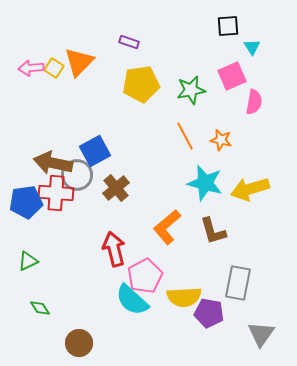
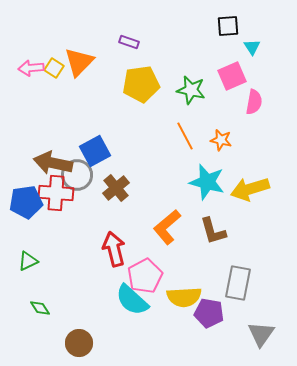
green star: rotated 24 degrees clockwise
cyan star: moved 2 px right, 1 px up
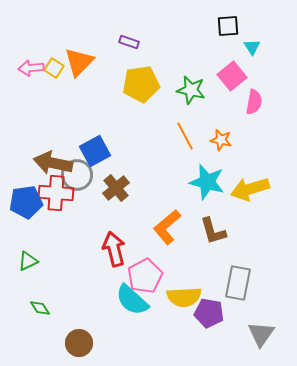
pink square: rotated 16 degrees counterclockwise
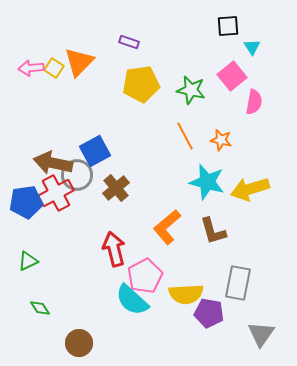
red cross: rotated 32 degrees counterclockwise
yellow semicircle: moved 2 px right, 3 px up
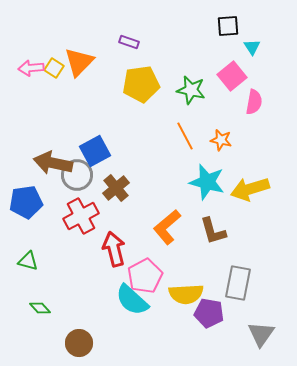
red cross: moved 25 px right, 23 px down
green triangle: rotated 40 degrees clockwise
green diamond: rotated 10 degrees counterclockwise
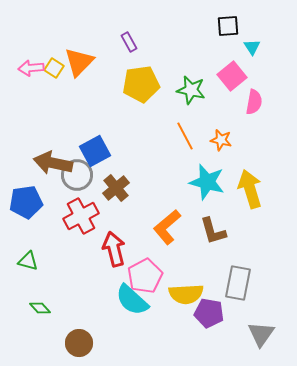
purple rectangle: rotated 42 degrees clockwise
yellow arrow: rotated 90 degrees clockwise
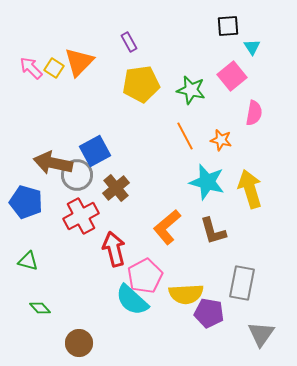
pink arrow: rotated 50 degrees clockwise
pink semicircle: moved 11 px down
blue pentagon: rotated 24 degrees clockwise
gray rectangle: moved 4 px right
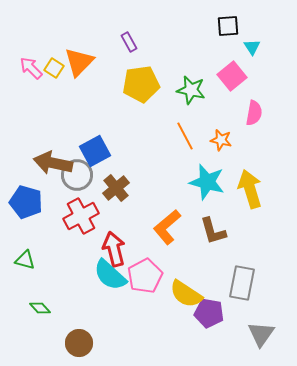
green triangle: moved 3 px left, 1 px up
yellow semicircle: rotated 36 degrees clockwise
cyan semicircle: moved 22 px left, 25 px up
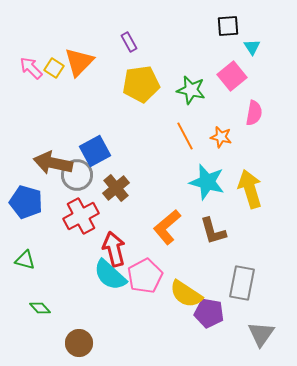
orange star: moved 3 px up
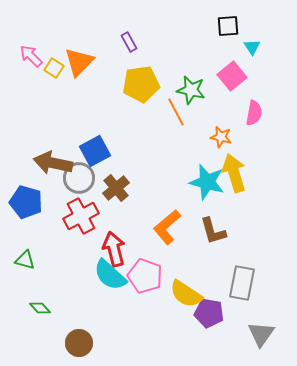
pink arrow: moved 12 px up
orange line: moved 9 px left, 24 px up
gray circle: moved 2 px right, 3 px down
yellow arrow: moved 16 px left, 16 px up
pink pentagon: rotated 24 degrees counterclockwise
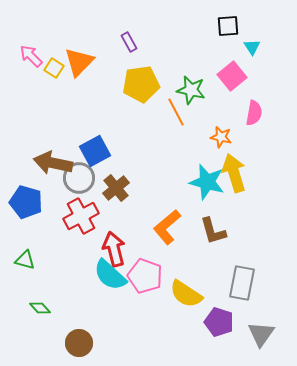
purple pentagon: moved 10 px right, 9 px down; rotated 8 degrees clockwise
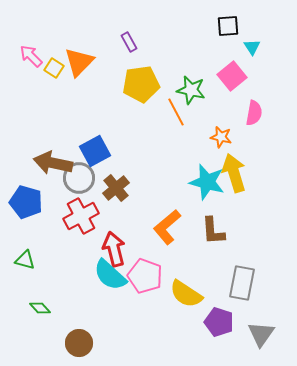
brown L-shape: rotated 12 degrees clockwise
